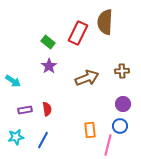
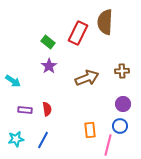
purple rectangle: rotated 16 degrees clockwise
cyan star: moved 2 px down
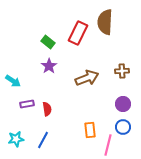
purple rectangle: moved 2 px right, 6 px up; rotated 16 degrees counterclockwise
blue circle: moved 3 px right, 1 px down
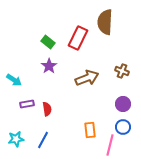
red rectangle: moved 5 px down
brown cross: rotated 24 degrees clockwise
cyan arrow: moved 1 px right, 1 px up
pink line: moved 2 px right
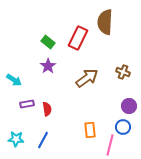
purple star: moved 1 px left
brown cross: moved 1 px right, 1 px down
brown arrow: rotated 15 degrees counterclockwise
purple circle: moved 6 px right, 2 px down
cyan star: rotated 14 degrees clockwise
